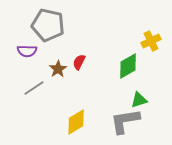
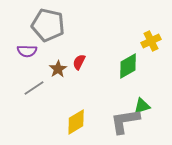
green triangle: moved 3 px right, 6 px down
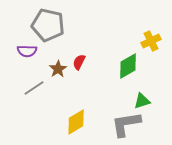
green triangle: moved 5 px up
gray L-shape: moved 1 px right, 3 px down
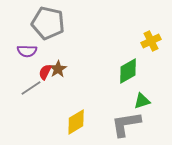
gray pentagon: moved 2 px up
red semicircle: moved 34 px left, 10 px down
green diamond: moved 5 px down
gray line: moved 3 px left
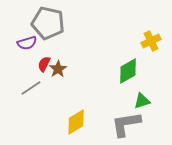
purple semicircle: moved 8 px up; rotated 18 degrees counterclockwise
red semicircle: moved 1 px left, 8 px up
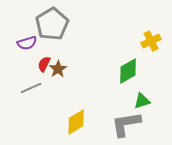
gray pentagon: moved 4 px right, 1 px down; rotated 28 degrees clockwise
gray line: rotated 10 degrees clockwise
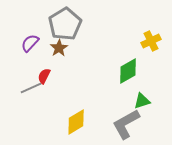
gray pentagon: moved 13 px right
purple semicircle: moved 3 px right; rotated 150 degrees clockwise
red semicircle: moved 12 px down
brown star: moved 1 px right, 21 px up
gray L-shape: rotated 20 degrees counterclockwise
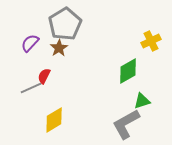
yellow diamond: moved 22 px left, 2 px up
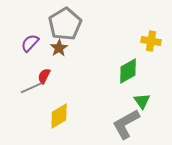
yellow cross: rotated 36 degrees clockwise
green triangle: rotated 48 degrees counterclockwise
yellow diamond: moved 5 px right, 4 px up
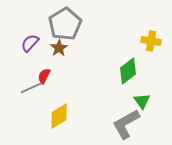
green diamond: rotated 8 degrees counterclockwise
